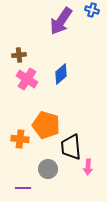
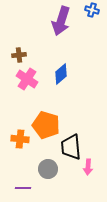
purple arrow: rotated 16 degrees counterclockwise
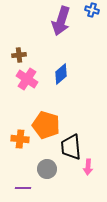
gray circle: moved 1 px left
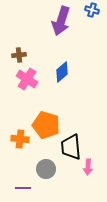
blue diamond: moved 1 px right, 2 px up
gray circle: moved 1 px left
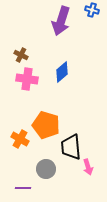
brown cross: moved 2 px right; rotated 32 degrees clockwise
pink cross: rotated 25 degrees counterclockwise
orange cross: rotated 24 degrees clockwise
pink arrow: rotated 21 degrees counterclockwise
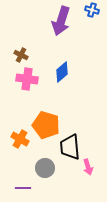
black trapezoid: moved 1 px left
gray circle: moved 1 px left, 1 px up
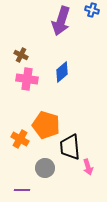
purple line: moved 1 px left, 2 px down
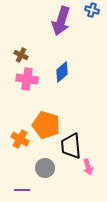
black trapezoid: moved 1 px right, 1 px up
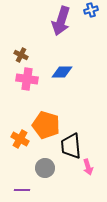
blue cross: moved 1 px left; rotated 32 degrees counterclockwise
blue diamond: rotated 40 degrees clockwise
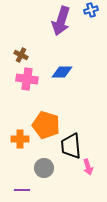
orange cross: rotated 30 degrees counterclockwise
gray circle: moved 1 px left
